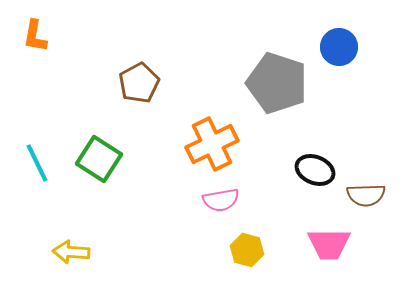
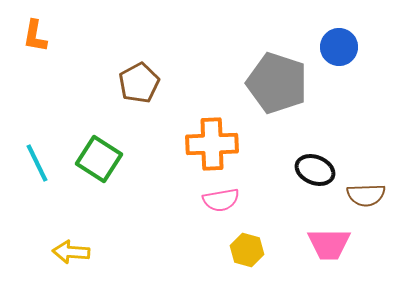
orange cross: rotated 24 degrees clockwise
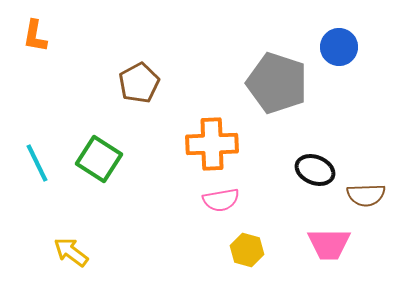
yellow arrow: rotated 33 degrees clockwise
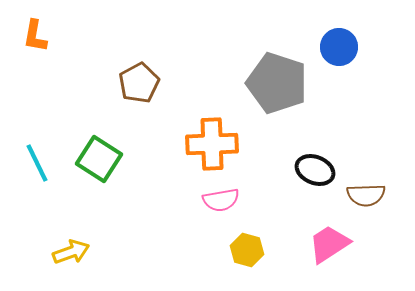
pink trapezoid: rotated 147 degrees clockwise
yellow arrow: rotated 123 degrees clockwise
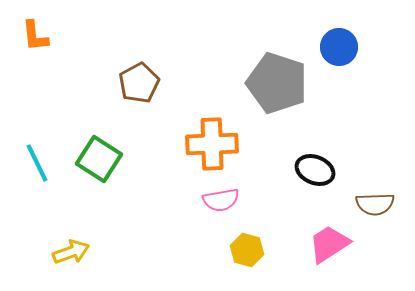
orange L-shape: rotated 16 degrees counterclockwise
brown semicircle: moved 9 px right, 9 px down
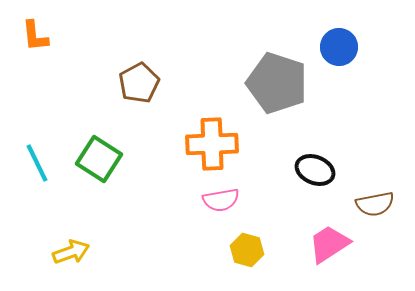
brown semicircle: rotated 9 degrees counterclockwise
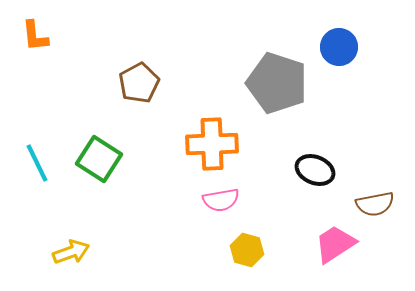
pink trapezoid: moved 6 px right
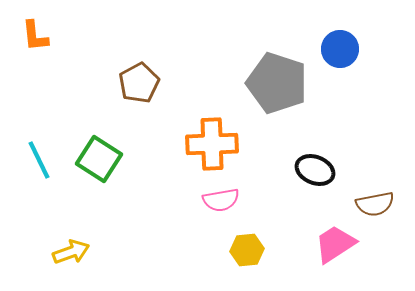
blue circle: moved 1 px right, 2 px down
cyan line: moved 2 px right, 3 px up
yellow hexagon: rotated 20 degrees counterclockwise
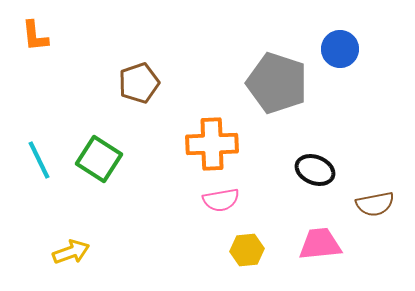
brown pentagon: rotated 9 degrees clockwise
pink trapezoid: moved 15 px left; rotated 27 degrees clockwise
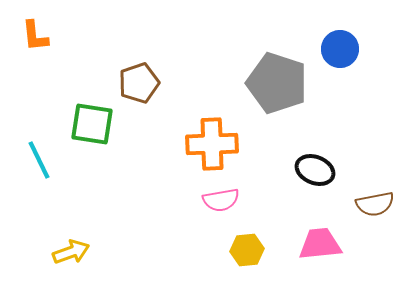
green square: moved 7 px left, 35 px up; rotated 24 degrees counterclockwise
